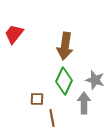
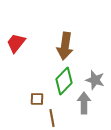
red trapezoid: moved 2 px right, 9 px down
green diamond: rotated 20 degrees clockwise
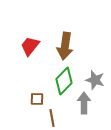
red trapezoid: moved 14 px right, 3 px down
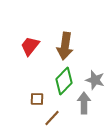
brown line: rotated 54 degrees clockwise
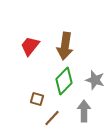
brown square: rotated 16 degrees clockwise
gray arrow: moved 8 px down
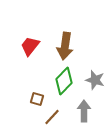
brown line: moved 1 px up
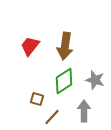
green diamond: rotated 12 degrees clockwise
